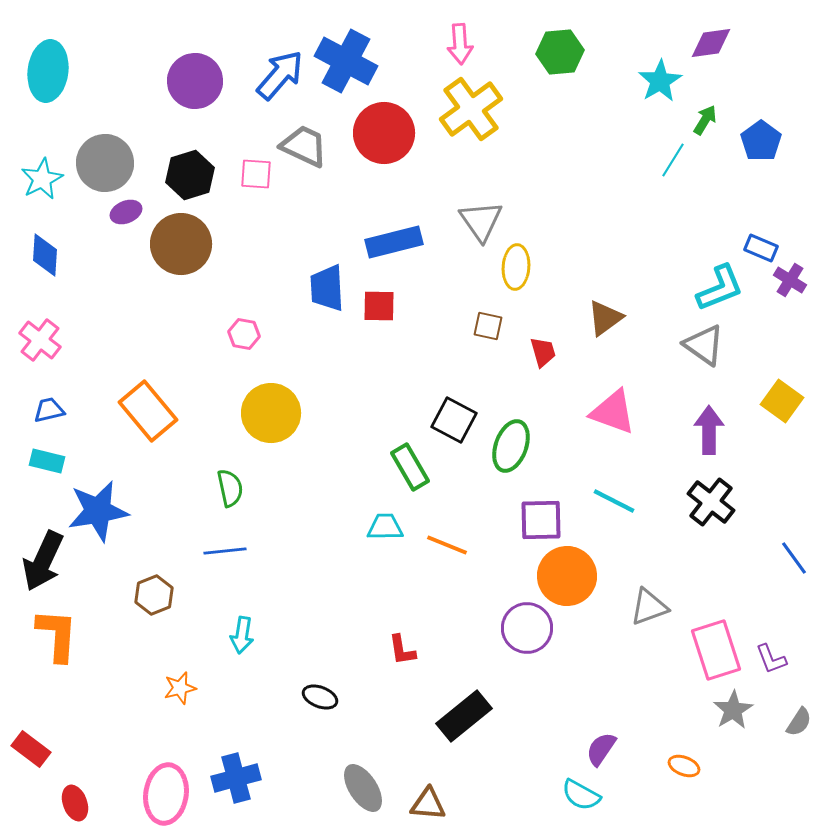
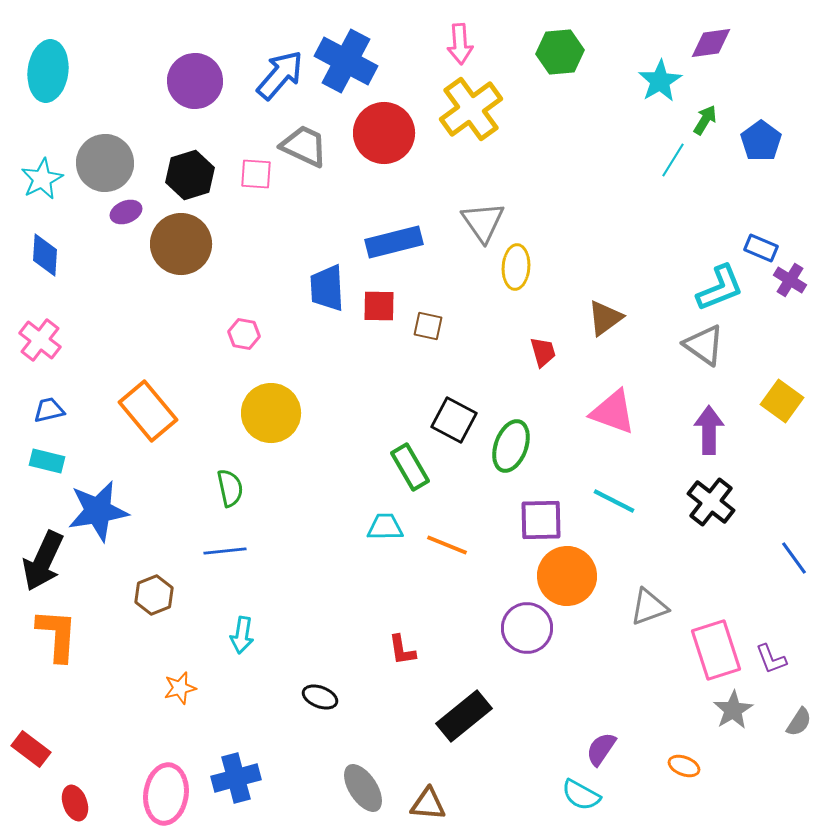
gray triangle at (481, 221): moved 2 px right, 1 px down
brown square at (488, 326): moved 60 px left
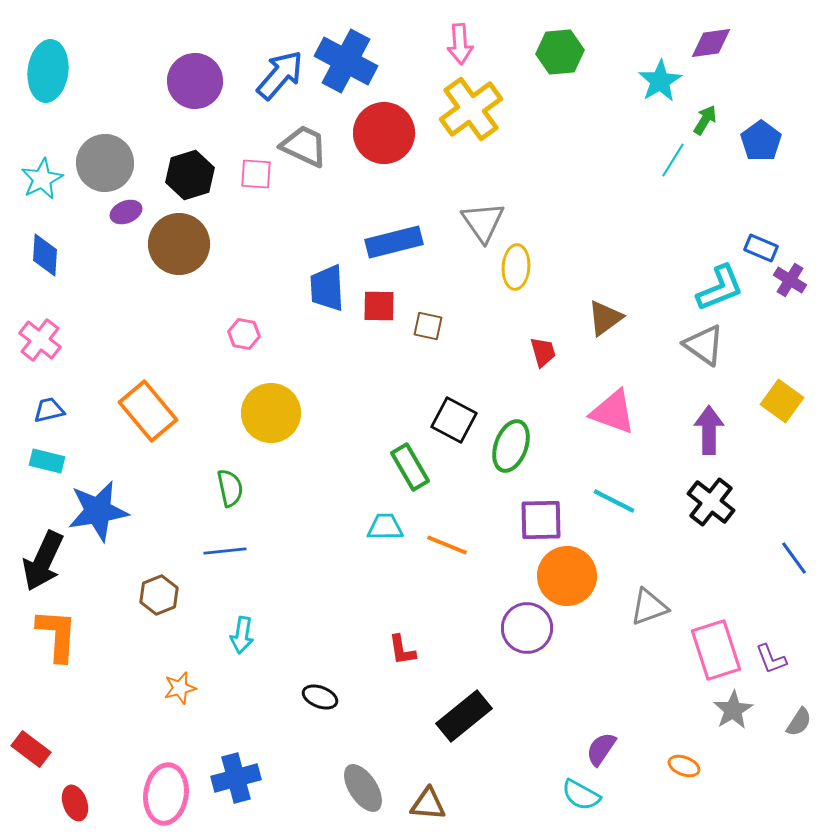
brown circle at (181, 244): moved 2 px left
brown hexagon at (154, 595): moved 5 px right
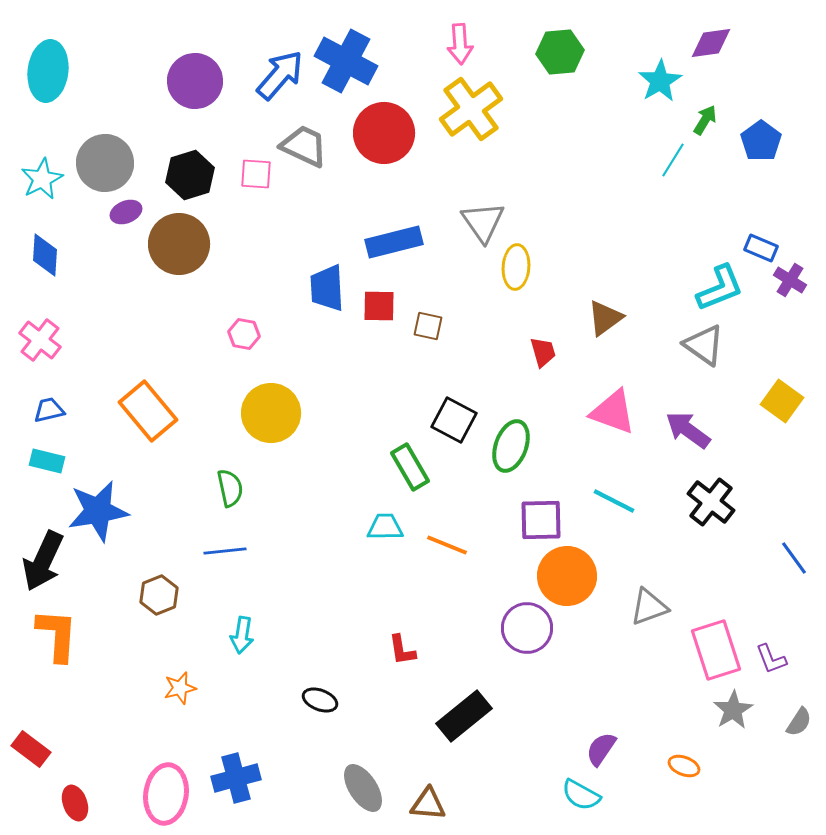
purple arrow at (709, 430): moved 21 px left; rotated 54 degrees counterclockwise
black ellipse at (320, 697): moved 3 px down
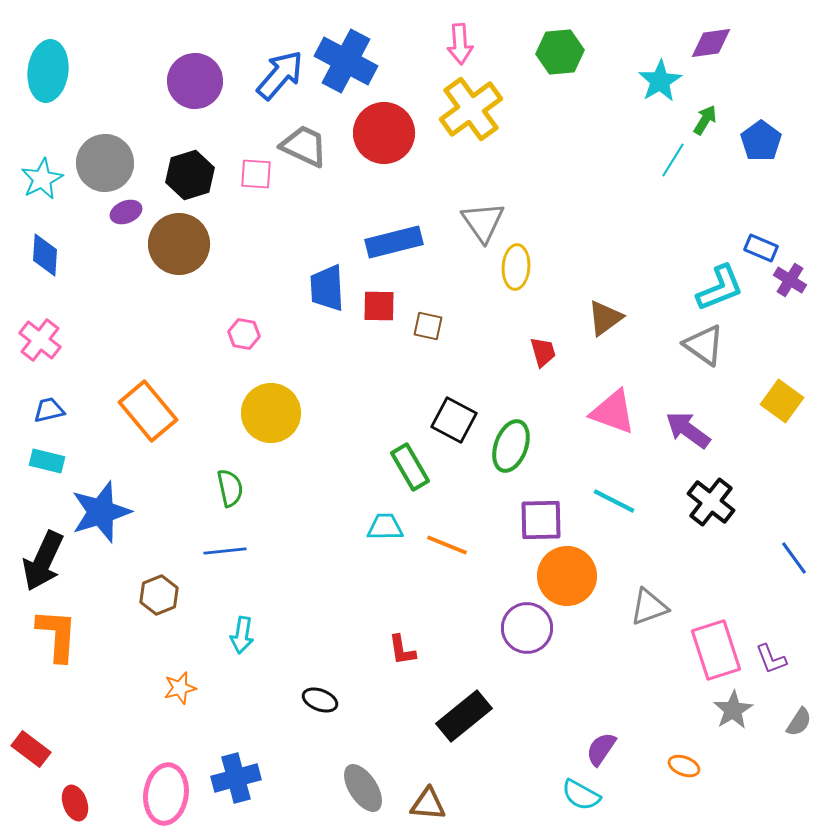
blue star at (98, 511): moved 3 px right, 1 px down; rotated 8 degrees counterclockwise
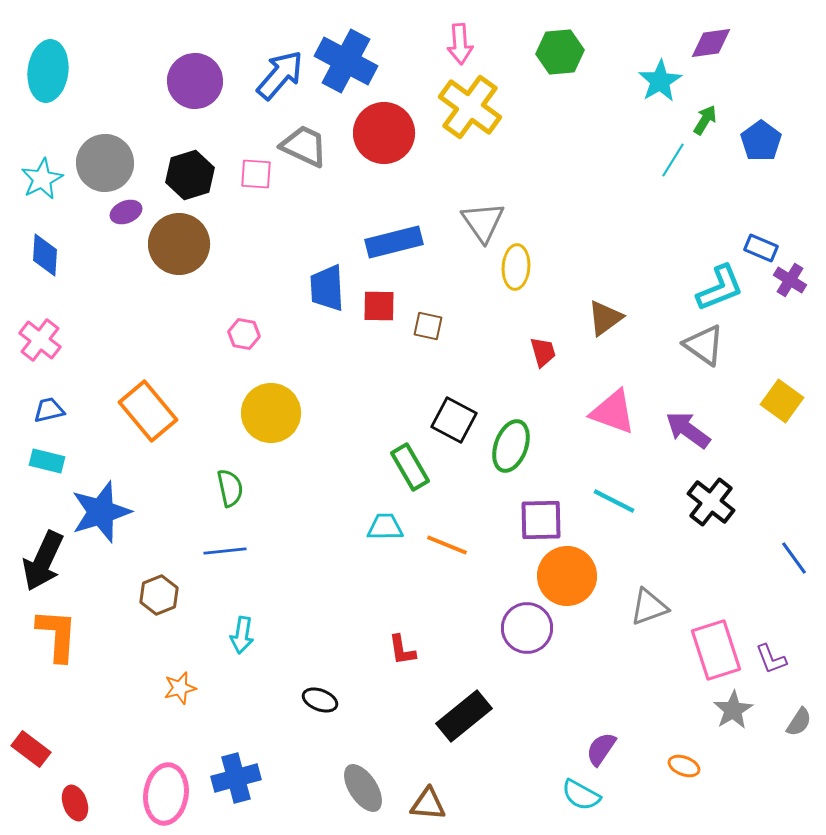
yellow cross at (471, 109): moved 1 px left, 2 px up; rotated 18 degrees counterclockwise
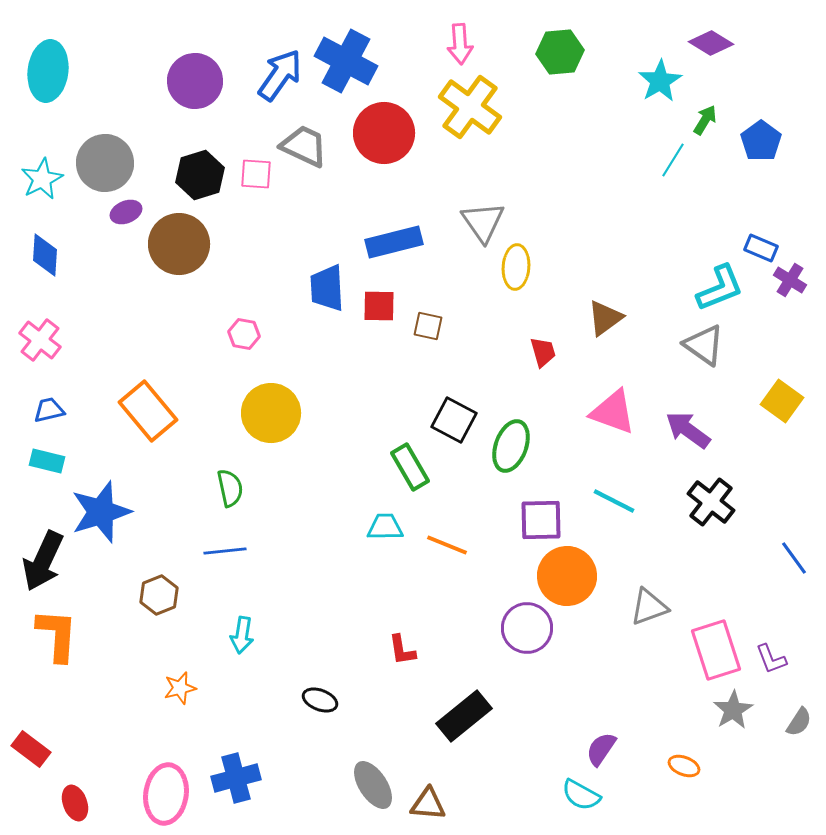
purple diamond at (711, 43): rotated 39 degrees clockwise
blue arrow at (280, 75): rotated 6 degrees counterclockwise
black hexagon at (190, 175): moved 10 px right
gray ellipse at (363, 788): moved 10 px right, 3 px up
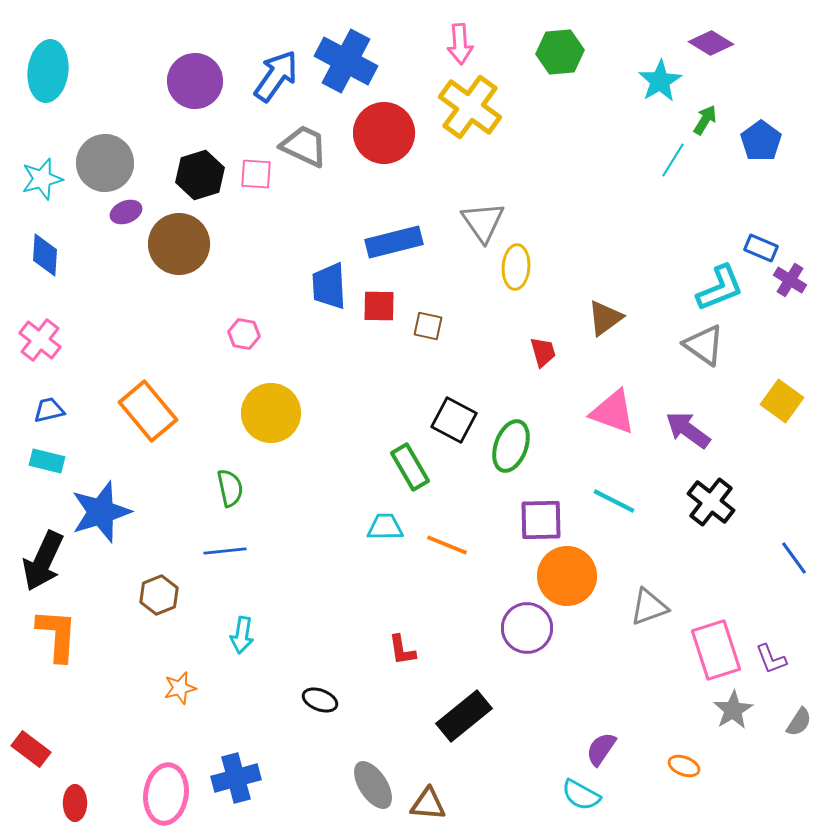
blue arrow at (280, 75): moved 4 px left, 1 px down
cyan star at (42, 179): rotated 12 degrees clockwise
blue trapezoid at (327, 288): moved 2 px right, 2 px up
red ellipse at (75, 803): rotated 20 degrees clockwise
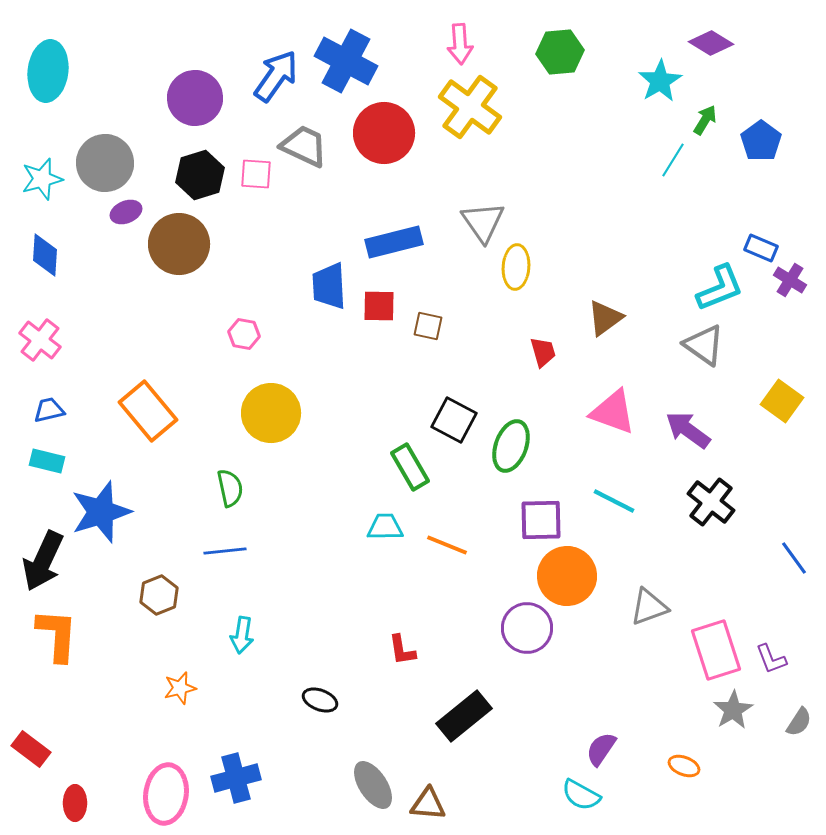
purple circle at (195, 81): moved 17 px down
